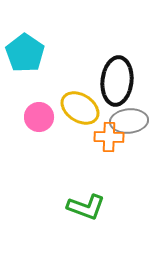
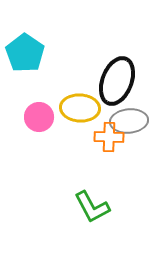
black ellipse: rotated 15 degrees clockwise
yellow ellipse: rotated 30 degrees counterclockwise
green L-shape: moved 6 px right; rotated 42 degrees clockwise
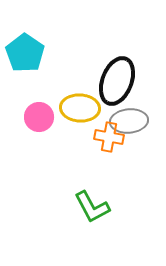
orange cross: rotated 8 degrees clockwise
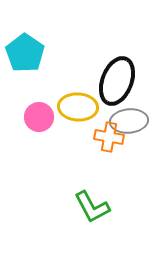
yellow ellipse: moved 2 px left, 1 px up
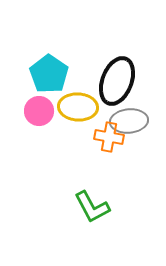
cyan pentagon: moved 24 px right, 21 px down
pink circle: moved 6 px up
